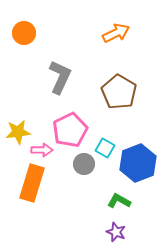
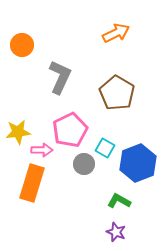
orange circle: moved 2 px left, 12 px down
brown pentagon: moved 2 px left, 1 px down
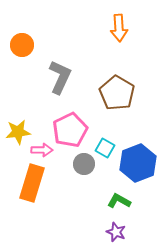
orange arrow: moved 3 px right, 5 px up; rotated 112 degrees clockwise
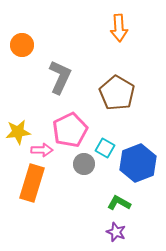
green L-shape: moved 2 px down
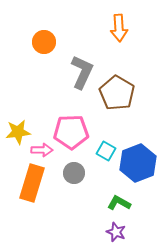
orange circle: moved 22 px right, 3 px up
gray L-shape: moved 22 px right, 5 px up
pink pentagon: moved 1 px right, 2 px down; rotated 24 degrees clockwise
cyan square: moved 1 px right, 3 px down
gray circle: moved 10 px left, 9 px down
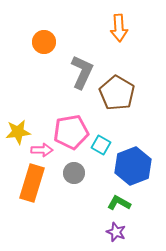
pink pentagon: rotated 8 degrees counterclockwise
cyan square: moved 5 px left, 6 px up
blue hexagon: moved 5 px left, 3 px down
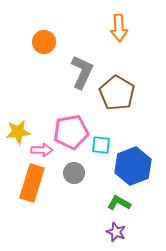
cyan square: rotated 24 degrees counterclockwise
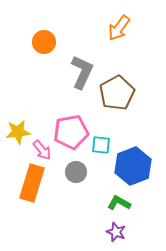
orange arrow: rotated 40 degrees clockwise
brown pentagon: rotated 12 degrees clockwise
pink arrow: rotated 50 degrees clockwise
gray circle: moved 2 px right, 1 px up
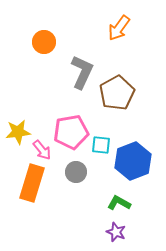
blue hexagon: moved 5 px up
